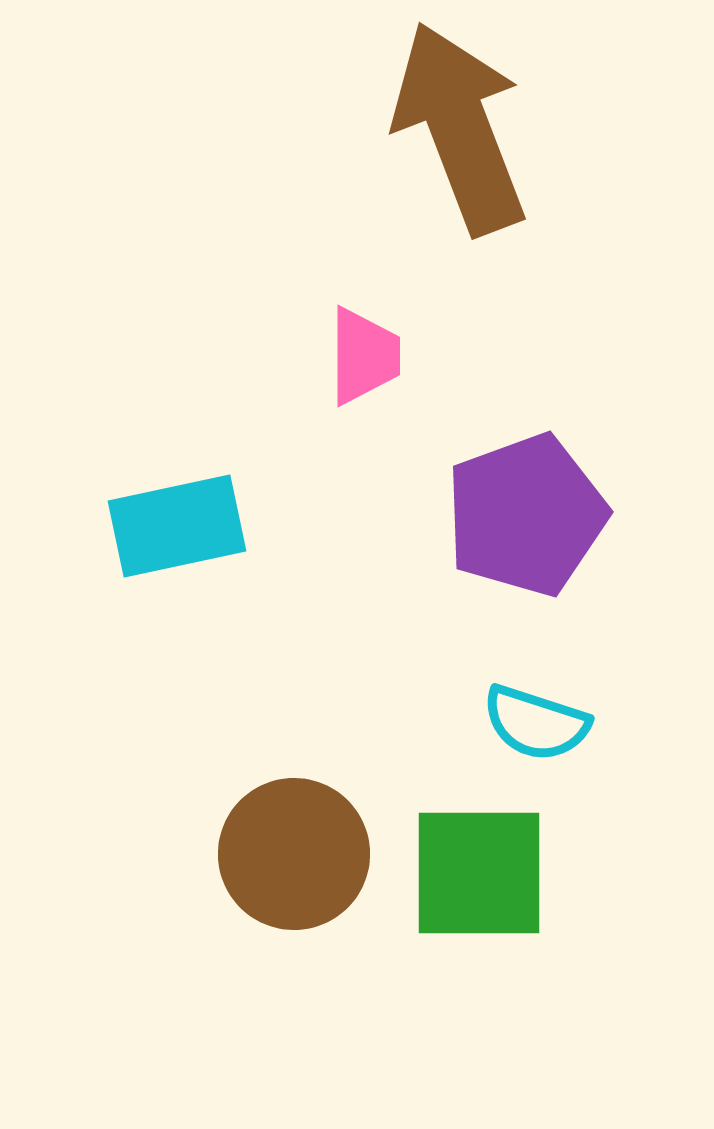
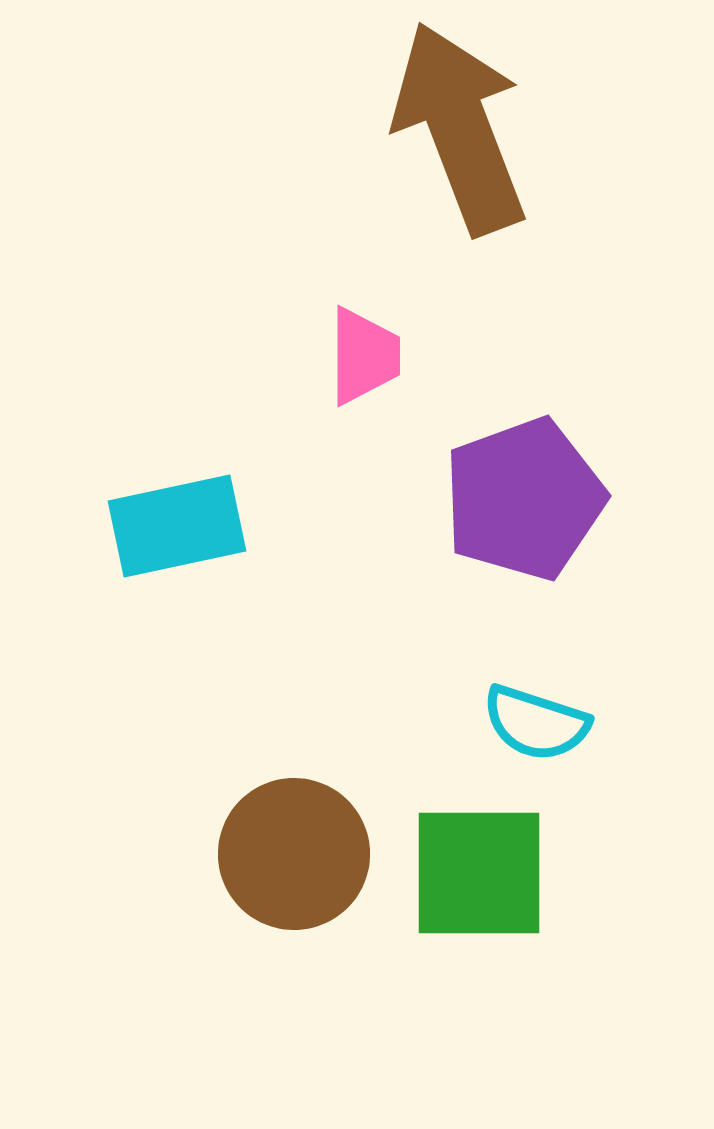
purple pentagon: moved 2 px left, 16 px up
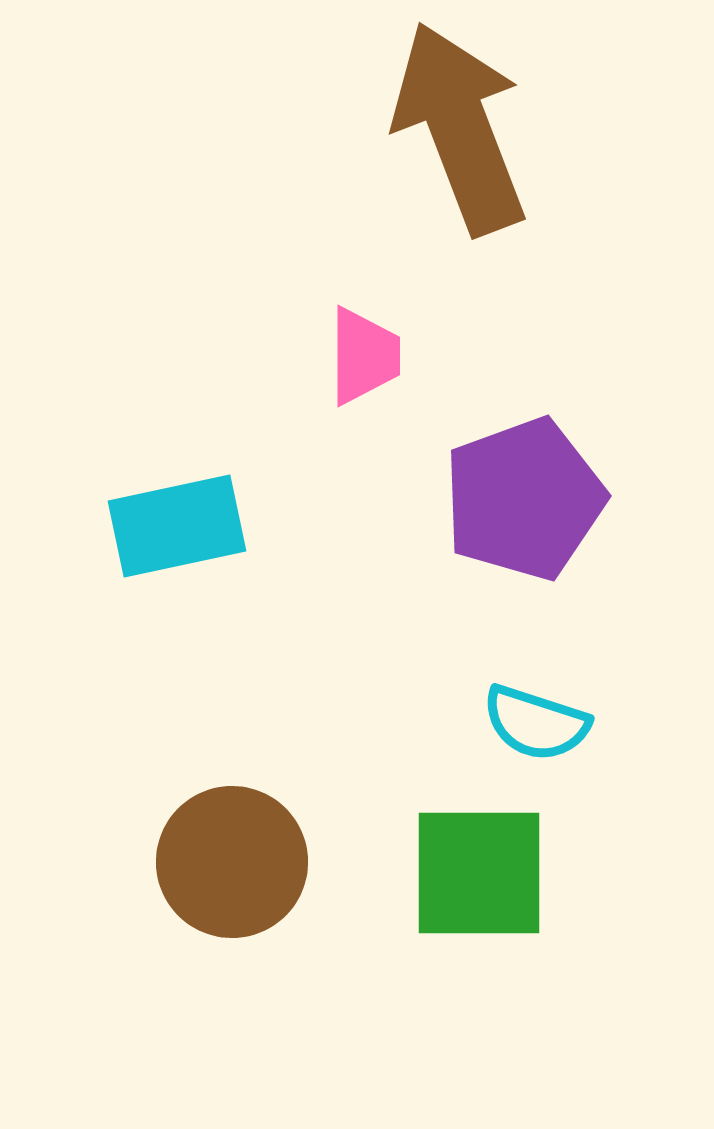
brown circle: moved 62 px left, 8 px down
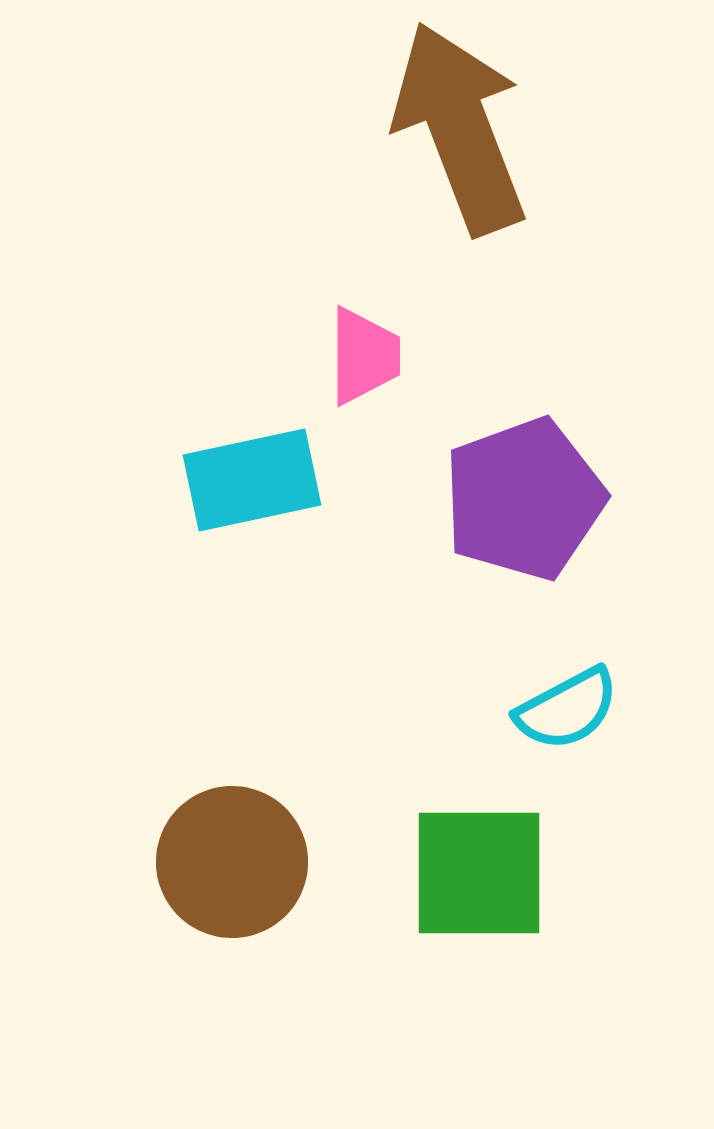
cyan rectangle: moved 75 px right, 46 px up
cyan semicircle: moved 31 px right, 14 px up; rotated 46 degrees counterclockwise
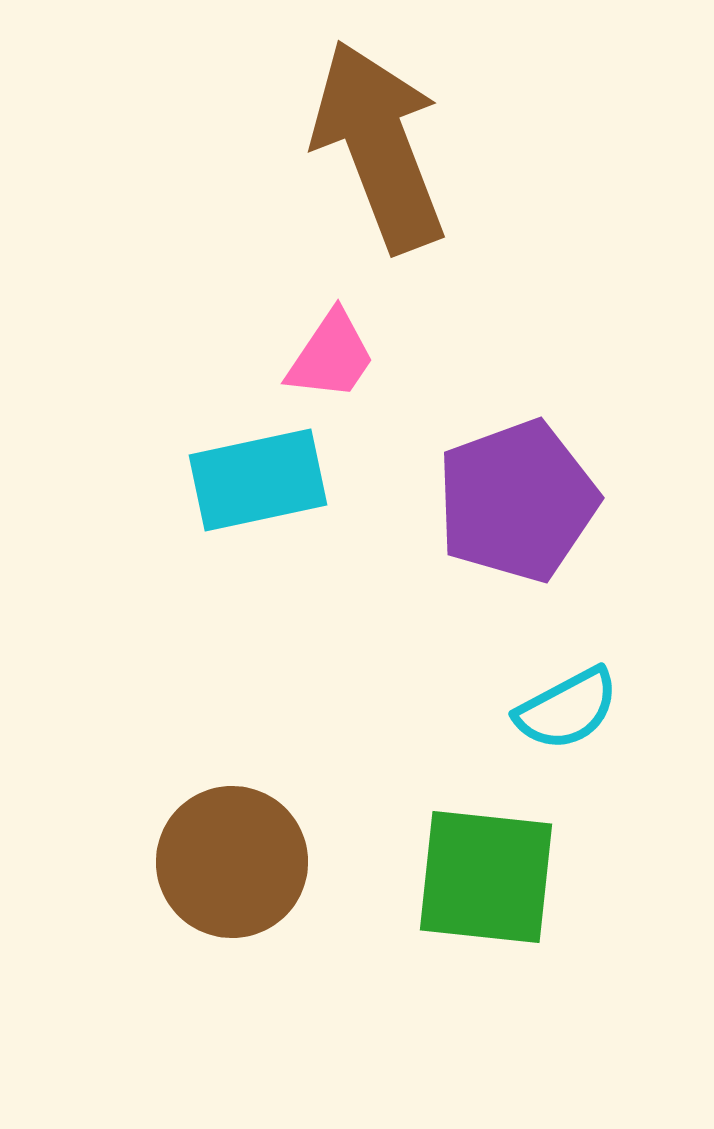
brown arrow: moved 81 px left, 18 px down
pink trapezoid: moved 33 px left; rotated 34 degrees clockwise
cyan rectangle: moved 6 px right
purple pentagon: moved 7 px left, 2 px down
green square: moved 7 px right, 4 px down; rotated 6 degrees clockwise
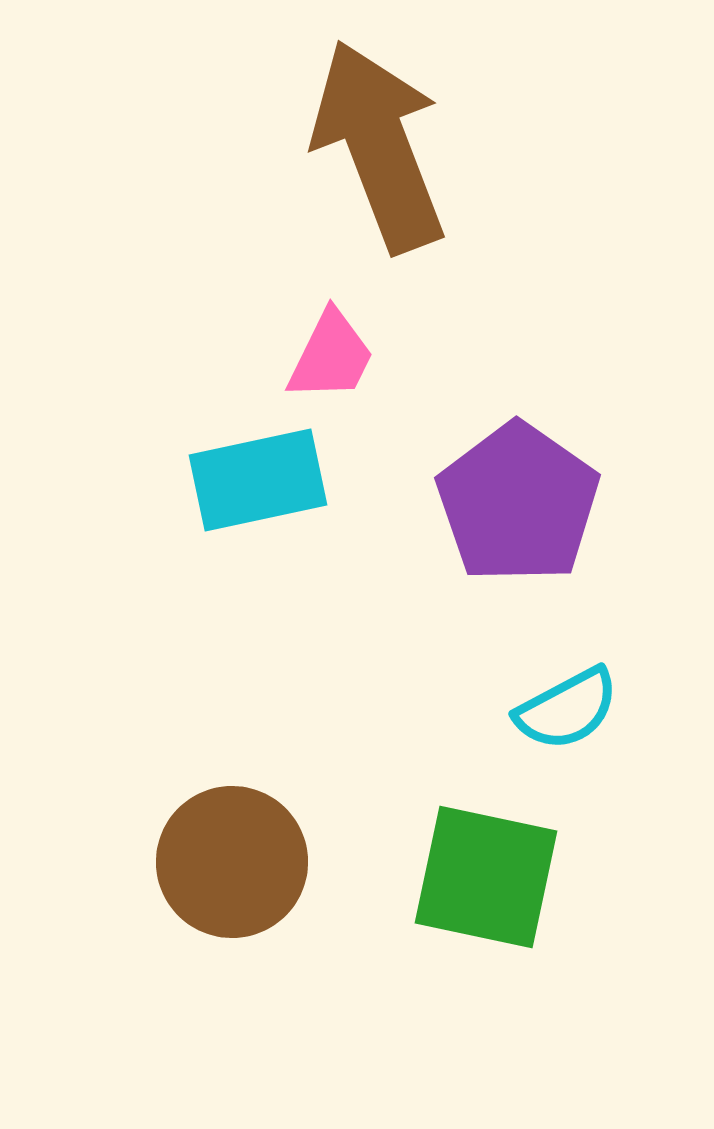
pink trapezoid: rotated 8 degrees counterclockwise
purple pentagon: moved 1 px right, 2 px down; rotated 17 degrees counterclockwise
green square: rotated 6 degrees clockwise
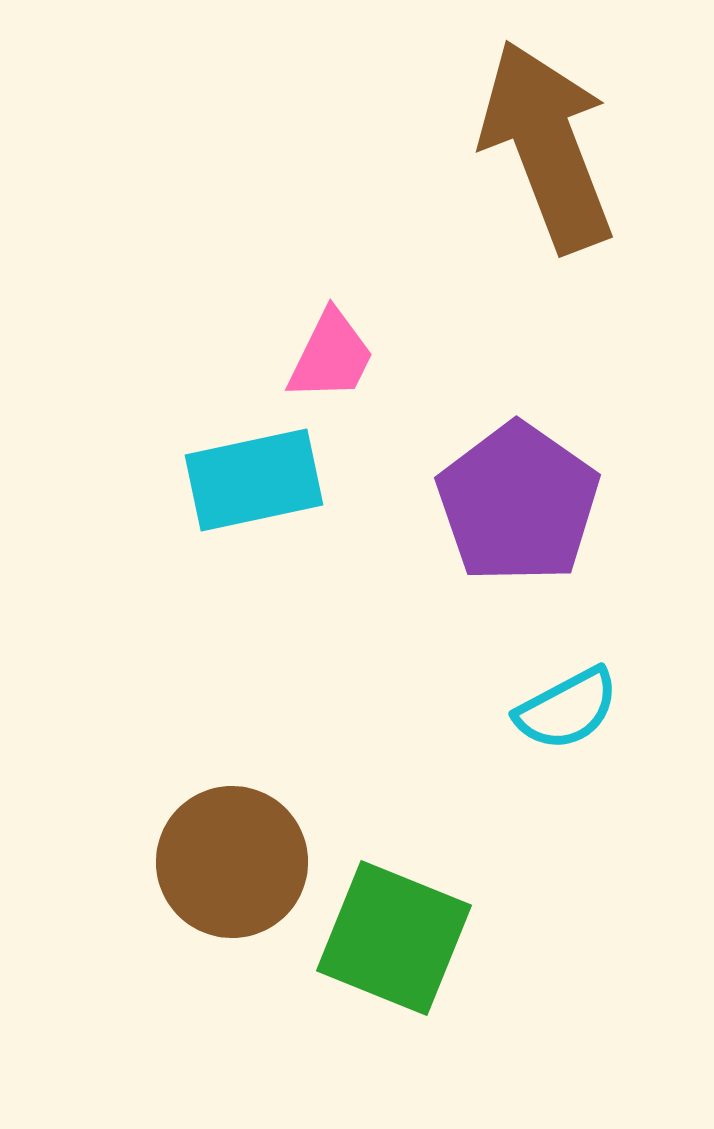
brown arrow: moved 168 px right
cyan rectangle: moved 4 px left
green square: moved 92 px left, 61 px down; rotated 10 degrees clockwise
